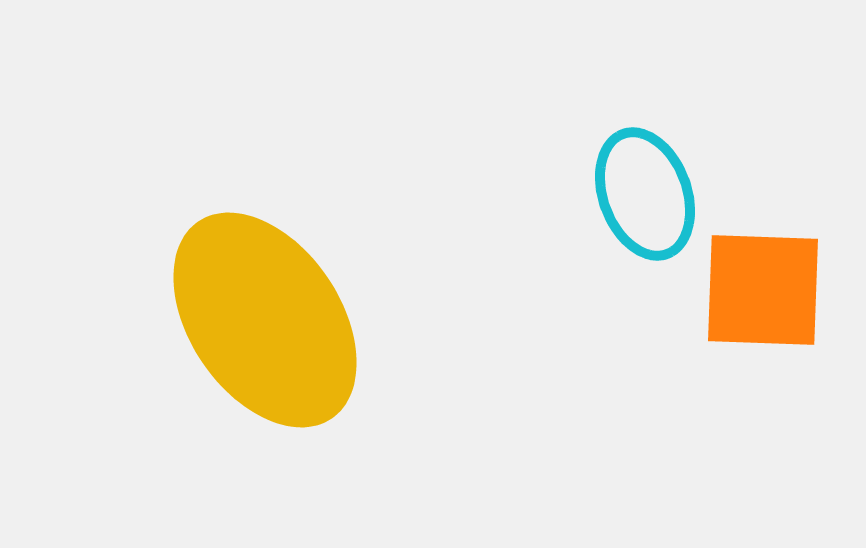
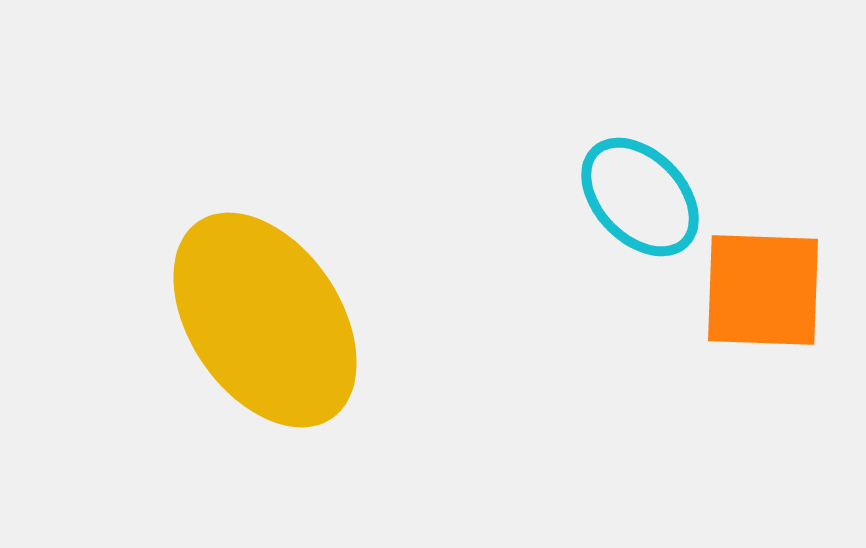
cyan ellipse: moved 5 px left, 3 px down; rotated 24 degrees counterclockwise
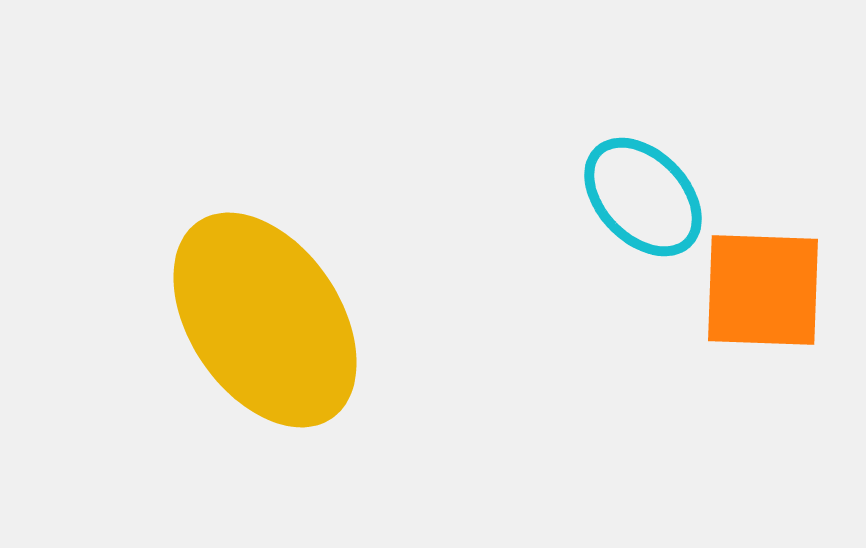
cyan ellipse: moved 3 px right
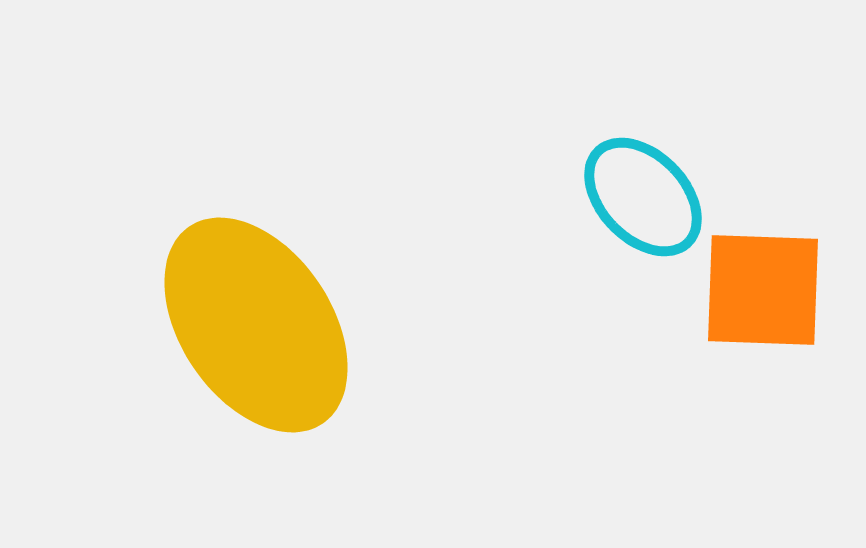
yellow ellipse: moved 9 px left, 5 px down
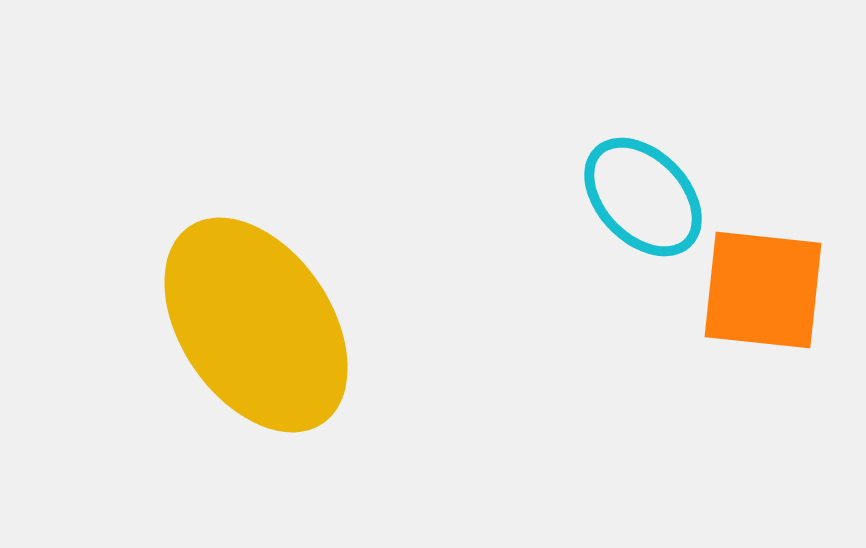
orange square: rotated 4 degrees clockwise
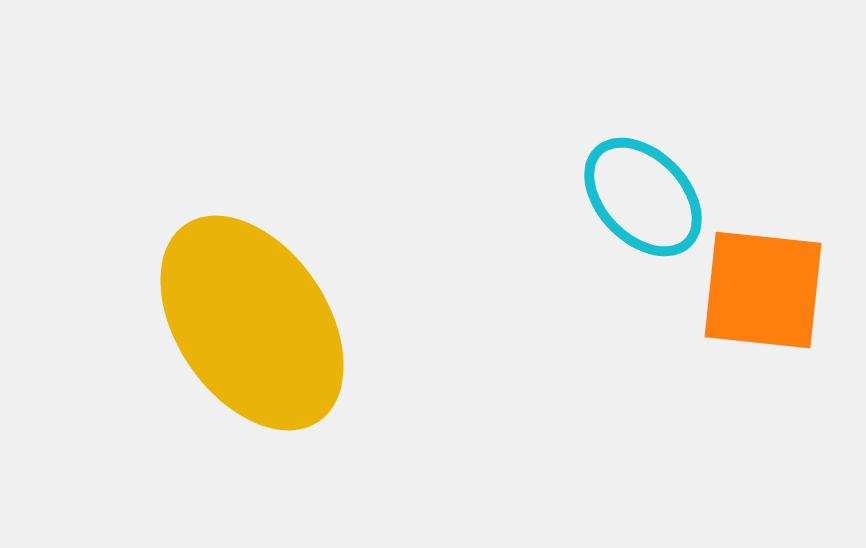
yellow ellipse: moved 4 px left, 2 px up
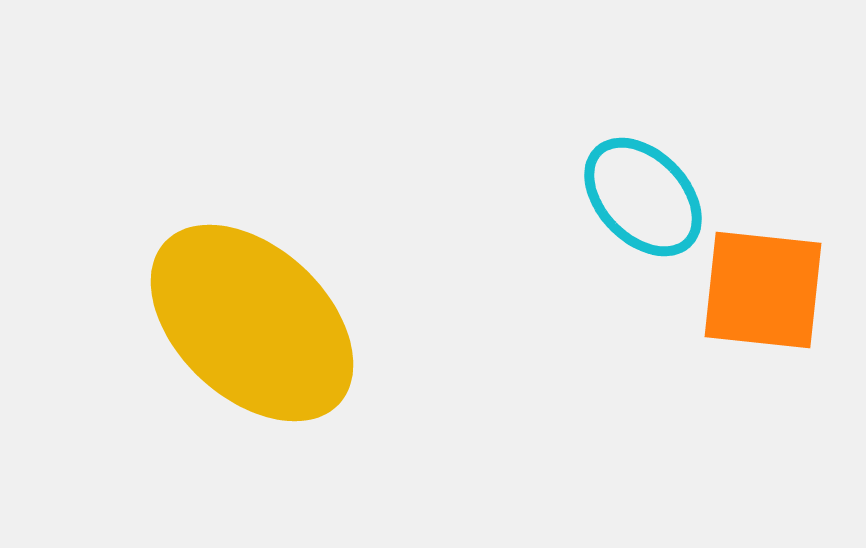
yellow ellipse: rotated 13 degrees counterclockwise
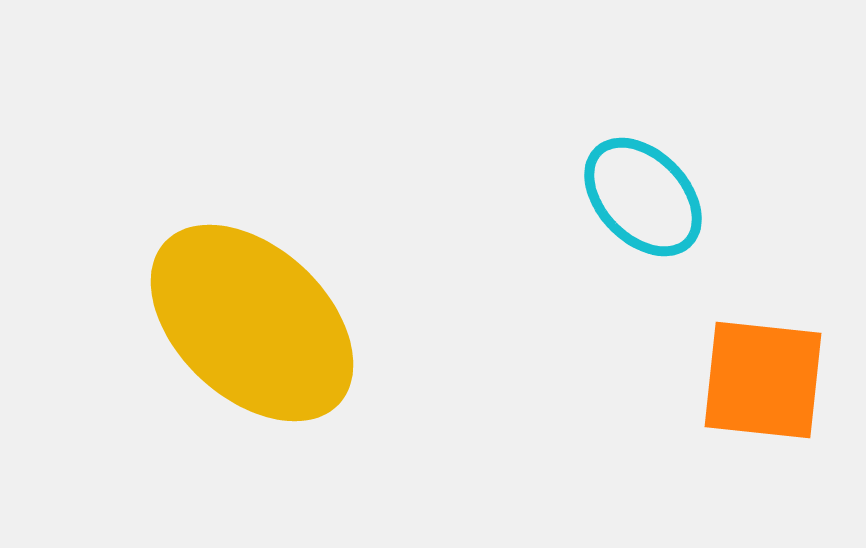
orange square: moved 90 px down
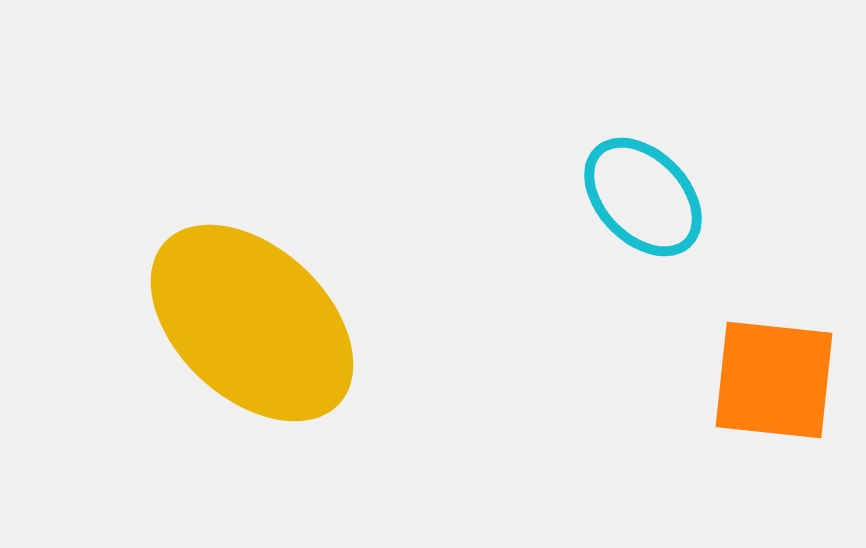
orange square: moved 11 px right
